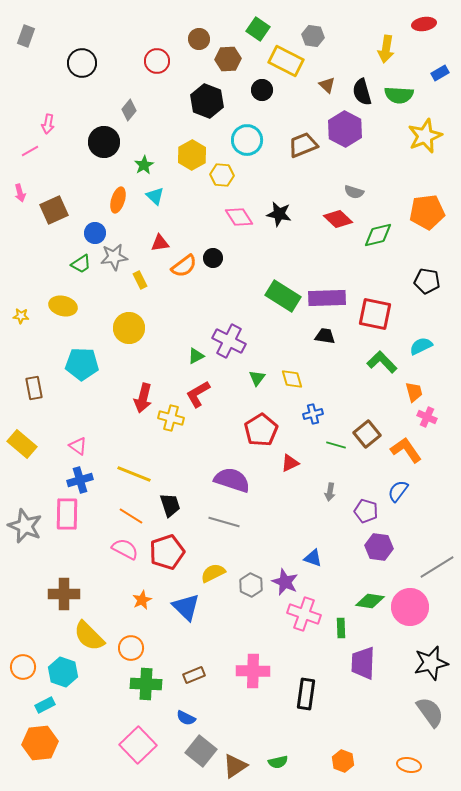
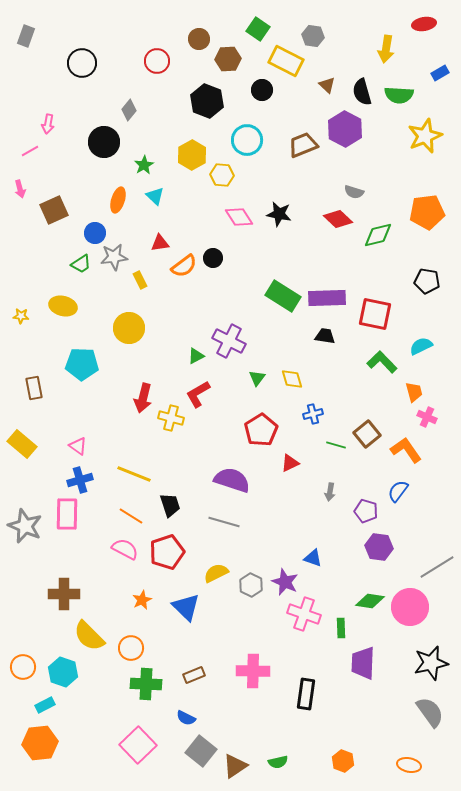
pink arrow at (20, 193): moved 4 px up
yellow semicircle at (213, 573): moved 3 px right
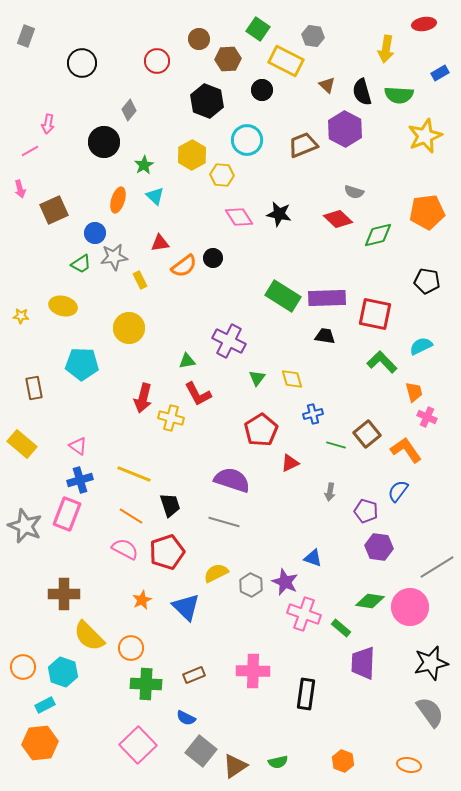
green triangle at (196, 356): moved 9 px left, 5 px down; rotated 18 degrees clockwise
red L-shape at (198, 394): rotated 88 degrees counterclockwise
pink rectangle at (67, 514): rotated 20 degrees clockwise
green rectangle at (341, 628): rotated 48 degrees counterclockwise
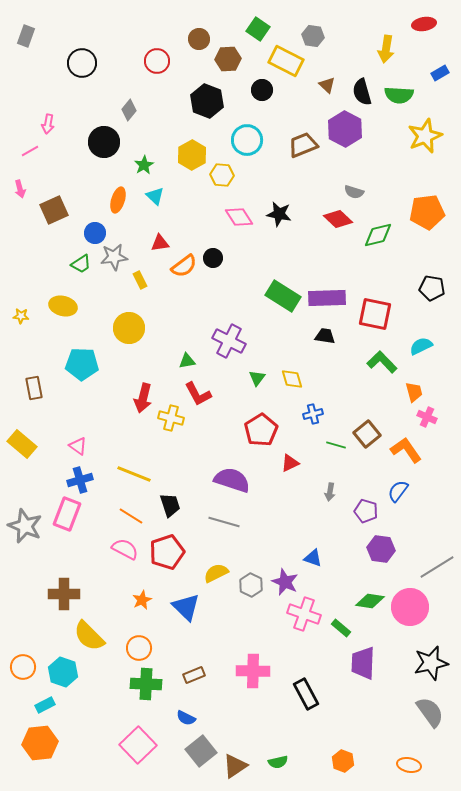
black pentagon at (427, 281): moved 5 px right, 7 px down
purple hexagon at (379, 547): moved 2 px right, 2 px down
orange circle at (131, 648): moved 8 px right
black rectangle at (306, 694): rotated 36 degrees counterclockwise
gray square at (201, 751): rotated 12 degrees clockwise
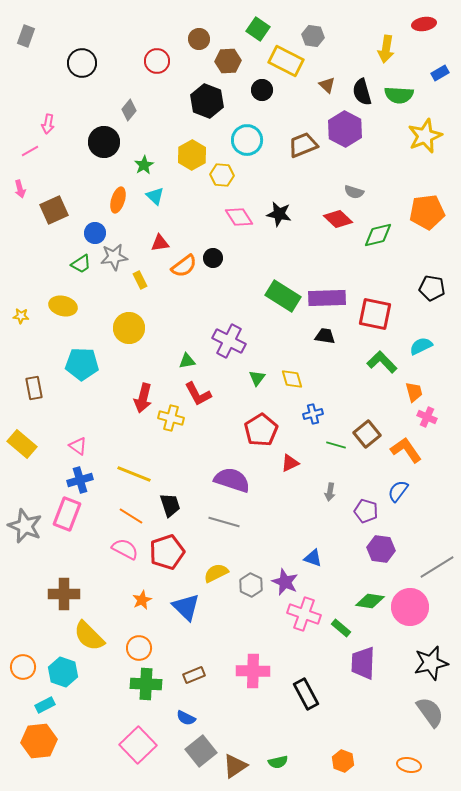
brown hexagon at (228, 59): moved 2 px down
orange hexagon at (40, 743): moved 1 px left, 2 px up
